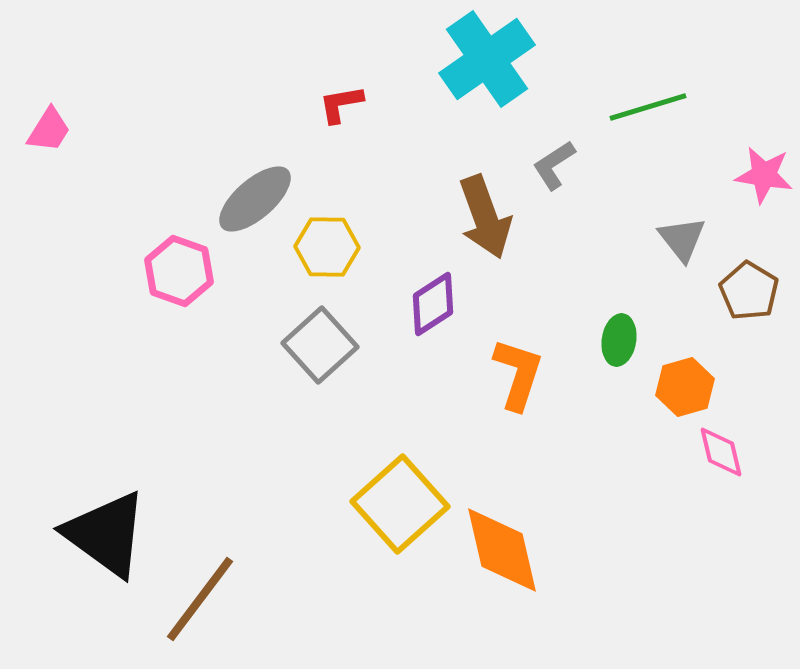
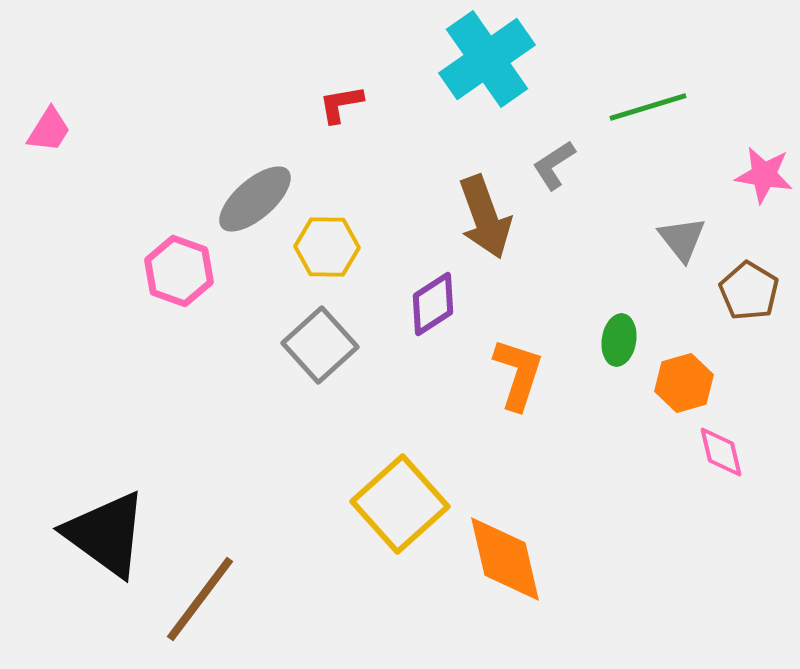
orange hexagon: moved 1 px left, 4 px up
orange diamond: moved 3 px right, 9 px down
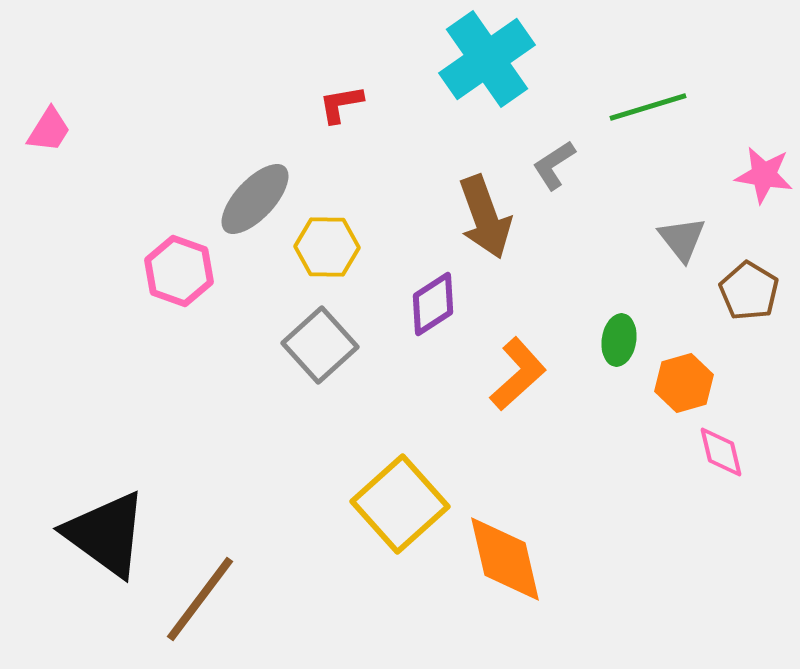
gray ellipse: rotated 6 degrees counterclockwise
orange L-shape: rotated 30 degrees clockwise
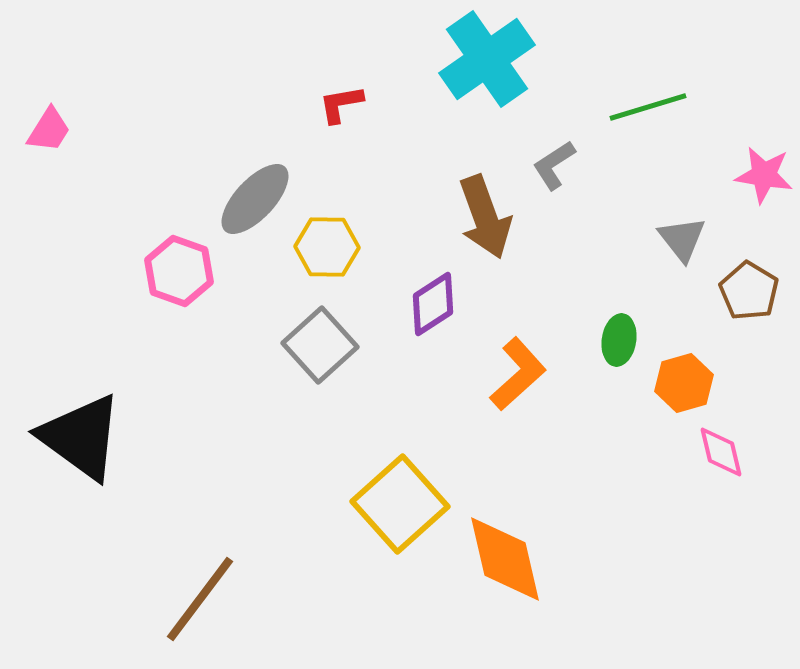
black triangle: moved 25 px left, 97 px up
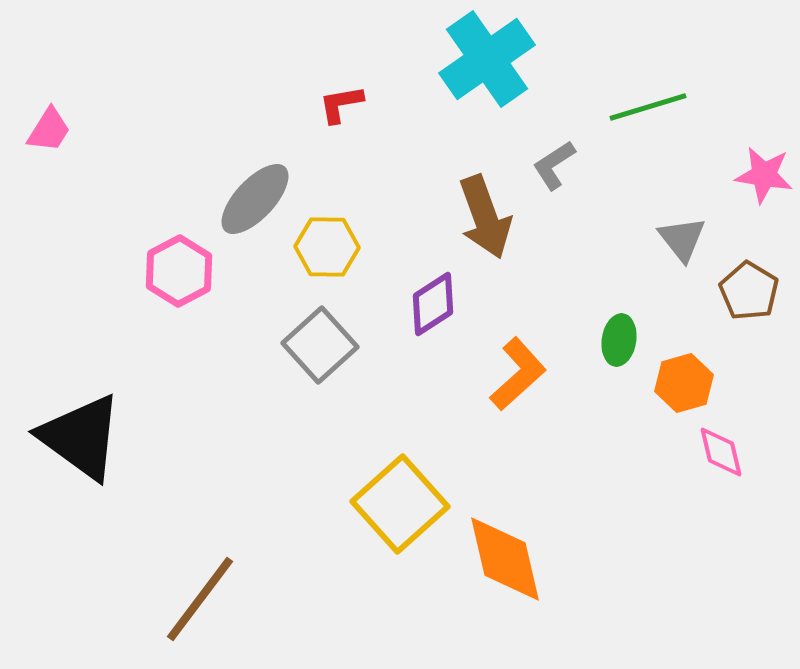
pink hexagon: rotated 12 degrees clockwise
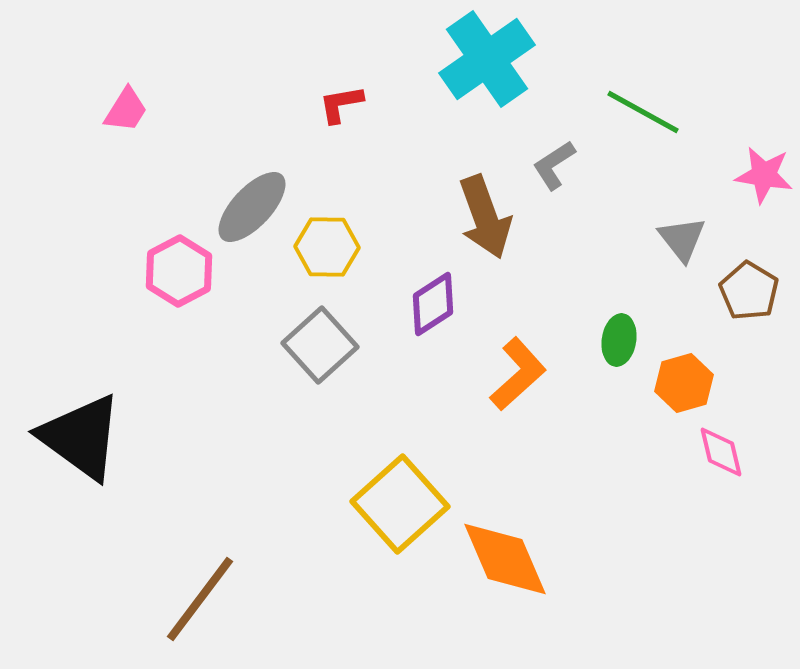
green line: moved 5 px left, 5 px down; rotated 46 degrees clockwise
pink trapezoid: moved 77 px right, 20 px up
gray ellipse: moved 3 px left, 8 px down
orange diamond: rotated 10 degrees counterclockwise
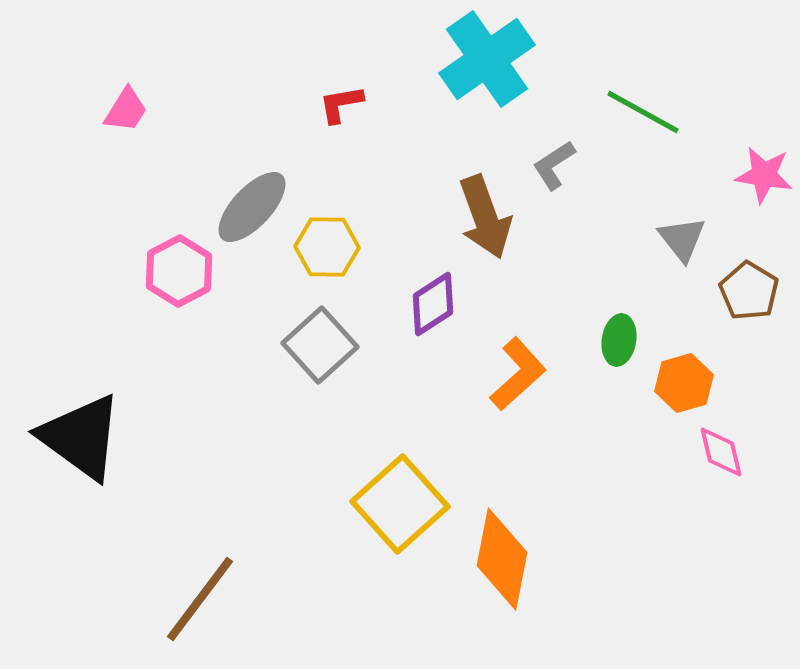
orange diamond: moved 3 px left; rotated 34 degrees clockwise
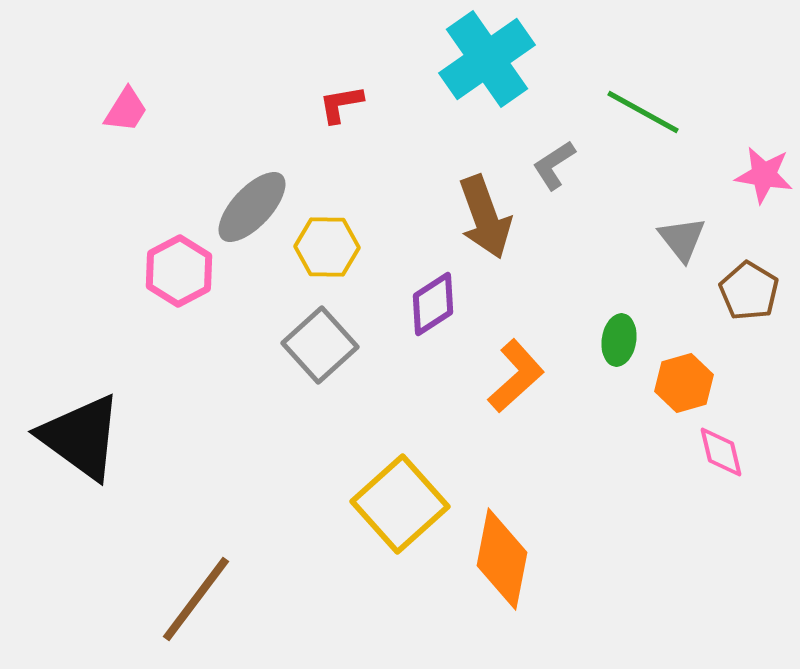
orange L-shape: moved 2 px left, 2 px down
brown line: moved 4 px left
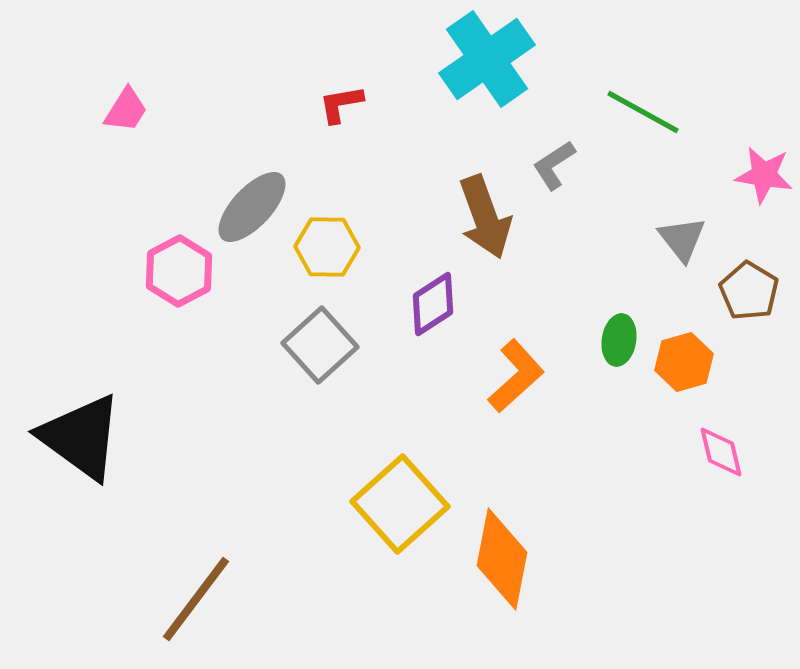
orange hexagon: moved 21 px up
